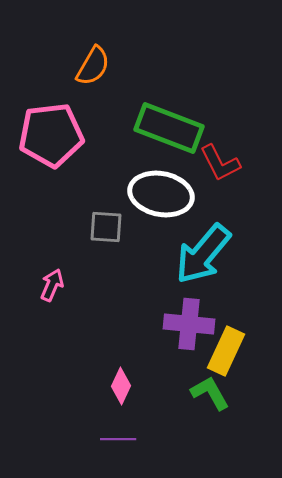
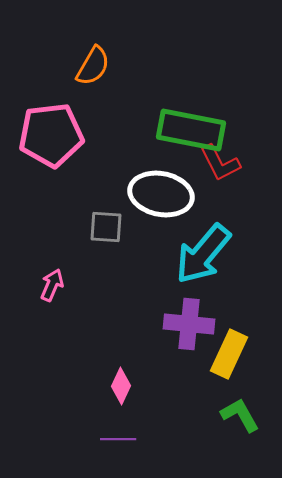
green rectangle: moved 22 px right, 2 px down; rotated 10 degrees counterclockwise
yellow rectangle: moved 3 px right, 3 px down
green L-shape: moved 30 px right, 22 px down
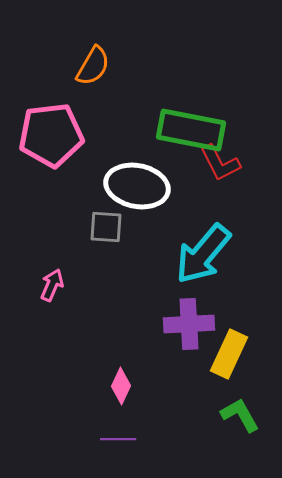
white ellipse: moved 24 px left, 8 px up
purple cross: rotated 9 degrees counterclockwise
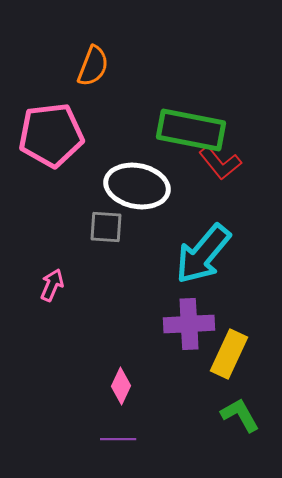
orange semicircle: rotated 9 degrees counterclockwise
red L-shape: rotated 12 degrees counterclockwise
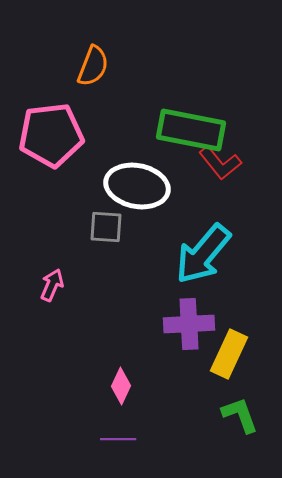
green L-shape: rotated 9 degrees clockwise
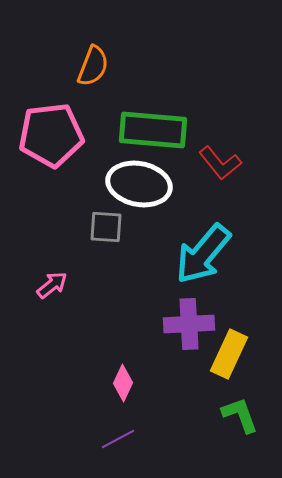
green rectangle: moved 38 px left; rotated 6 degrees counterclockwise
white ellipse: moved 2 px right, 2 px up
pink arrow: rotated 28 degrees clockwise
pink diamond: moved 2 px right, 3 px up
purple line: rotated 28 degrees counterclockwise
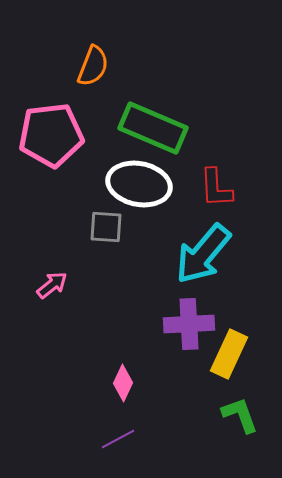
green rectangle: moved 2 px up; rotated 18 degrees clockwise
red L-shape: moved 4 px left, 25 px down; rotated 36 degrees clockwise
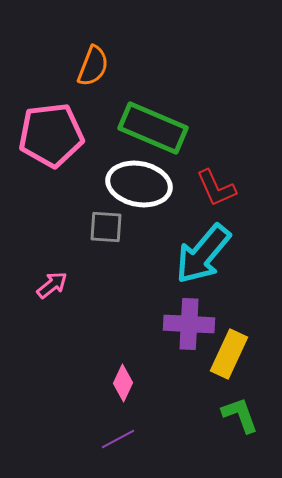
red L-shape: rotated 21 degrees counterclockwise
purple cross: rotated 6 degrees clockwise
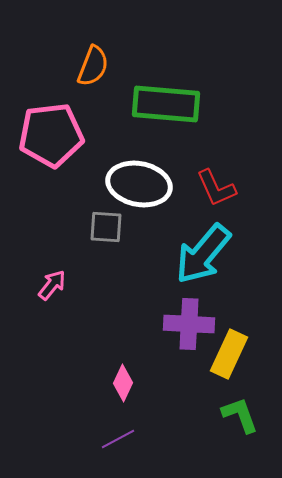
green rectangle: moved 13 px right, 24 px up; rotated 18 degrees counterclockwise
pink arrow: rotated 12 degrees counterclockwise
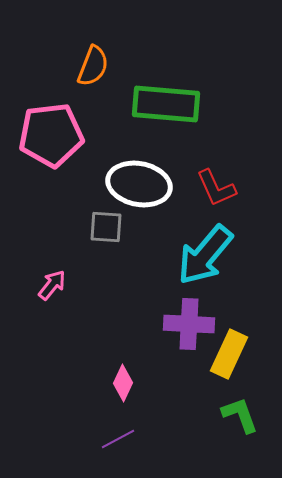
cyan arrow: moved 2 px right, 1 px down
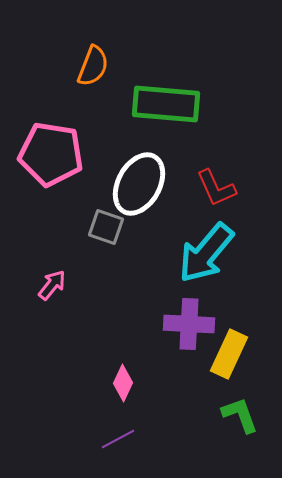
pink pentagon: moved 19 px down; rotated 16 degrees clockwise
white ellipse: rotated 72 degrees counterclockwise
gray square: rotated 15 degrees clockwise
cyan arrow: moved 1 px right, 2 px up
